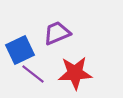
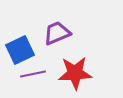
purple line: rotated 50 degrees counterclockwise
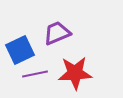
purple line: moved 2 px right
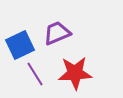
blue square: moved 5 px up
purple line: rotated 70 degrees clockwise
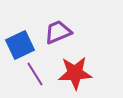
purple trapezoid: moved 1 px right, 1 px up
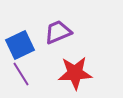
purple line: moved 14 px left
